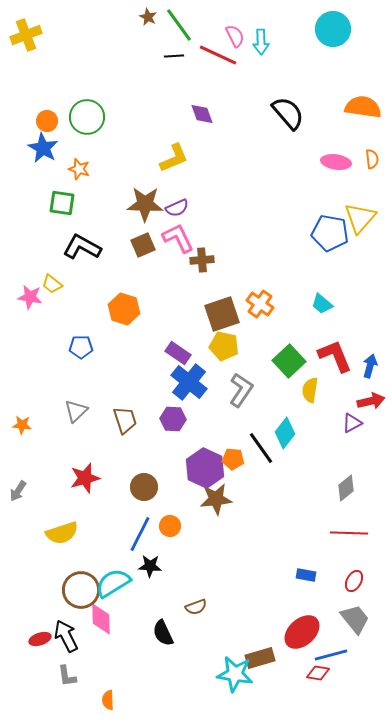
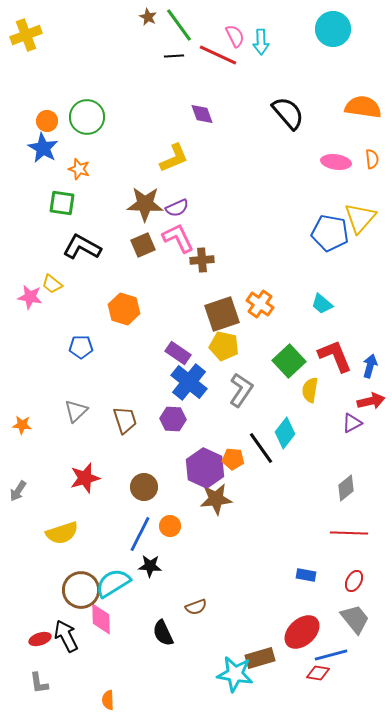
gray L-shape at (67, 676): moved 28 px left, 7 px down
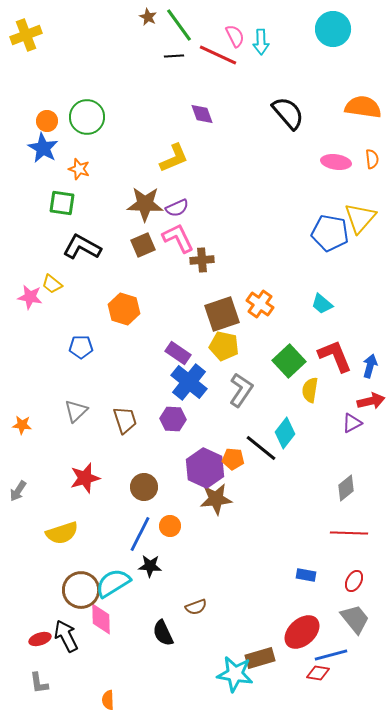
black line at (261, 448): rotated 16 degrees counterclockwise
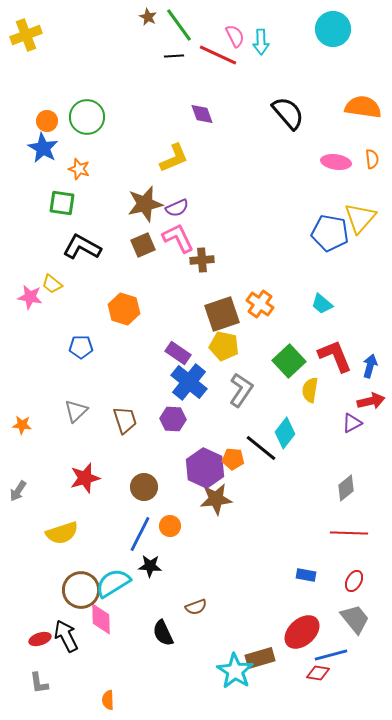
brown star at (145, 204): rotated 15 degrees counterclockwise
cyan star at (235, 674): moved 3 px up; rotated 24 degrees clockwise
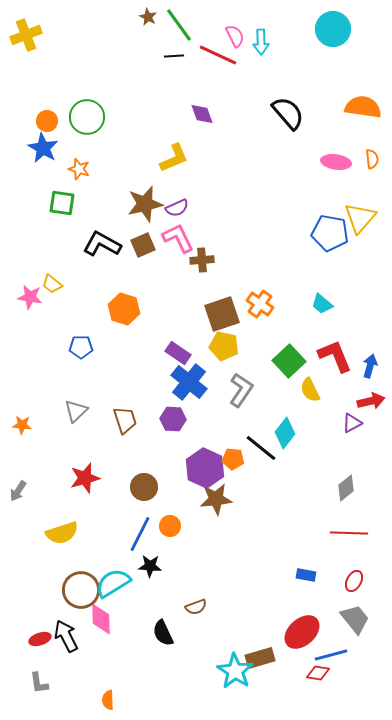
black L-shape at (82, 247): moved 20 px right, 3 px up
yellow semicircle at (310, 390): rotated 35 degrees counterclockwise
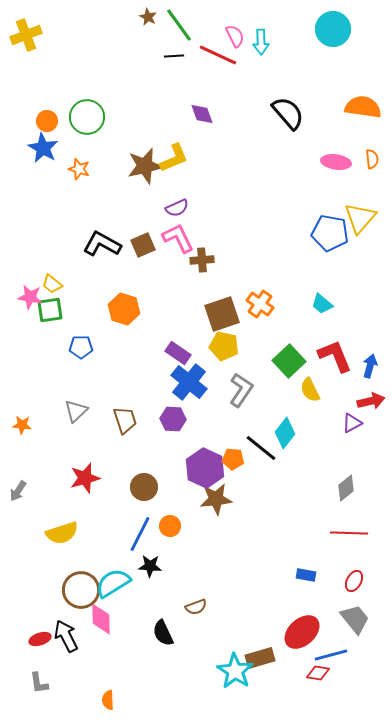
green square at (62, 203): moved 12 px left, 107 px down; rotated 16 degrees counterclockwise
brown star at (145, 204): moved 38 px up
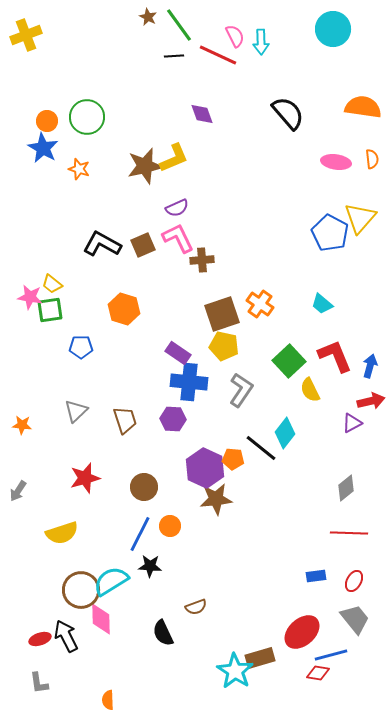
blue pentagon at (330, 233): rotated 18 degrees clockwise
blue cross at (189, 382): rotated 33 degrees counterclockwise
blue rectangle at (306, 575): moved 10 px right, 1 px down; rotated 18 degrees counterclockwise
cyan semicircle at (113, 583): moved 2 px left, 2 px up
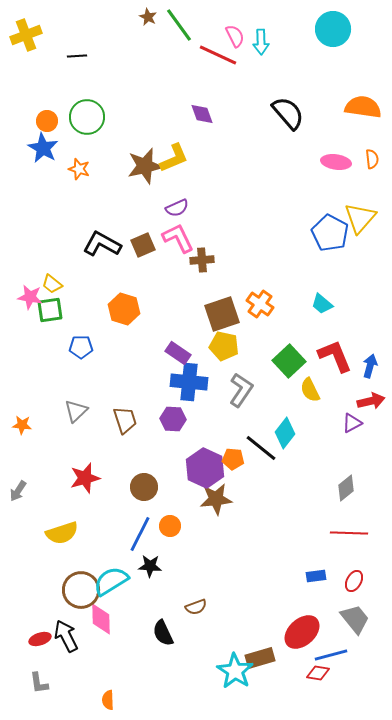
black line at (174, 56): moved 97 px left
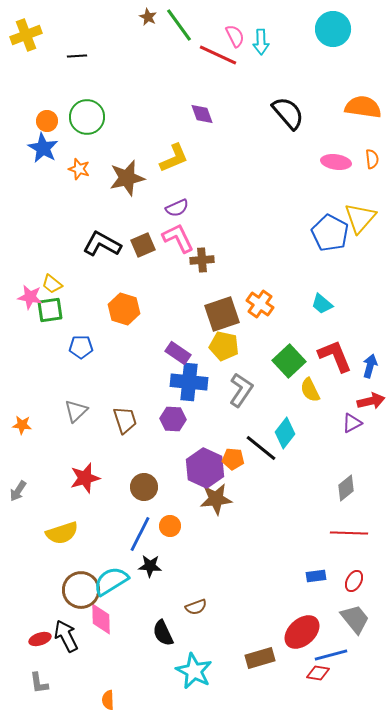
brown star at (145, 166): moved 18 px left, 12 px down
cyan star at (235, 671): moved 41 px left; rotated 6 degrees counterclockwise
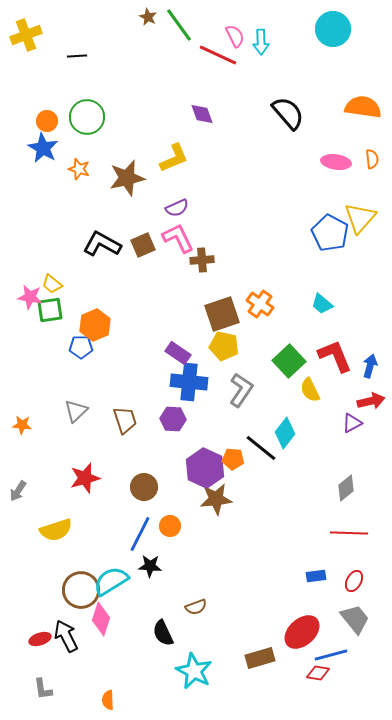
orange hexagon at (124, 309): moved 29 px left, 16 px down; rotated 20 degrees clockwise
yellow semicircle at (62, 533): moved 6 px left, 3 px up
pink diamond at (101, 619): rotated 20 degrees clockwise
gray L-shape at (39, 683): moved 4 px right, 6 px down
